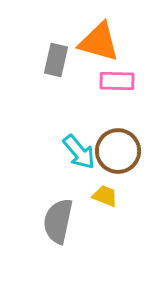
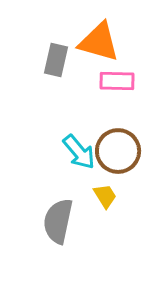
yellow trapezoid: rotated 36 degrees clockwise
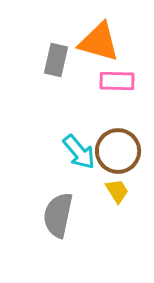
yellow trapezoid: moved 12 px right, 5 px up
gray semicircle: moved 6 px up
